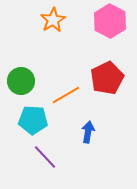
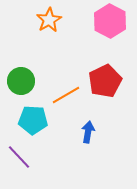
orange star: moved 4 px left
red pentagon: moved 2 px left, 3 px down
purple line: moved 26 px left
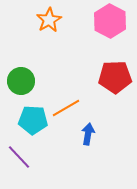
red pentagon: moved 10 px right, 4 px up; rotated 24 degrees clockwise
orange line: moved 13 px down
blue arrow: moved 2 px down
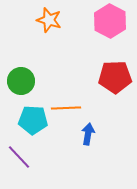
orange star: rotated 25 degrees counterclockwise
orange line: rotated 28 degrees clockwise
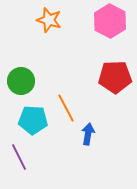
orange line: rotated 64 degrees clockwise
purple line: rotated 16 degrees clockwise
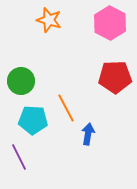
pink hexagon: moved 2 px down
